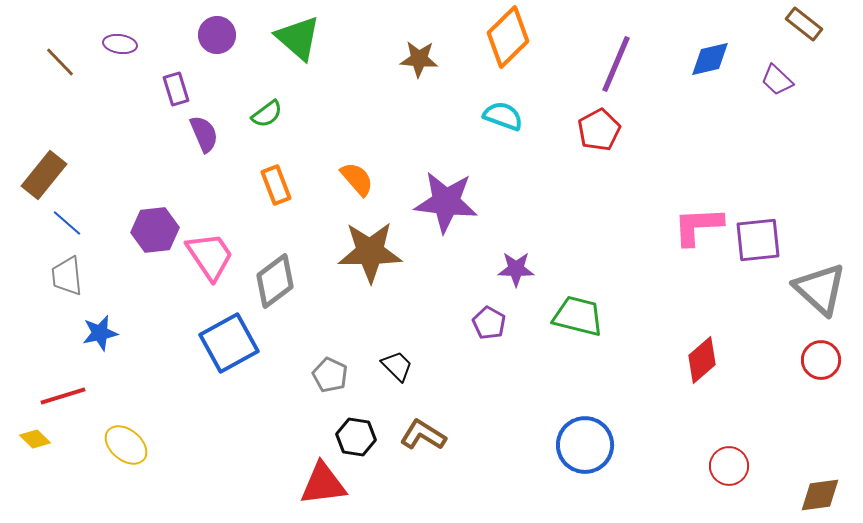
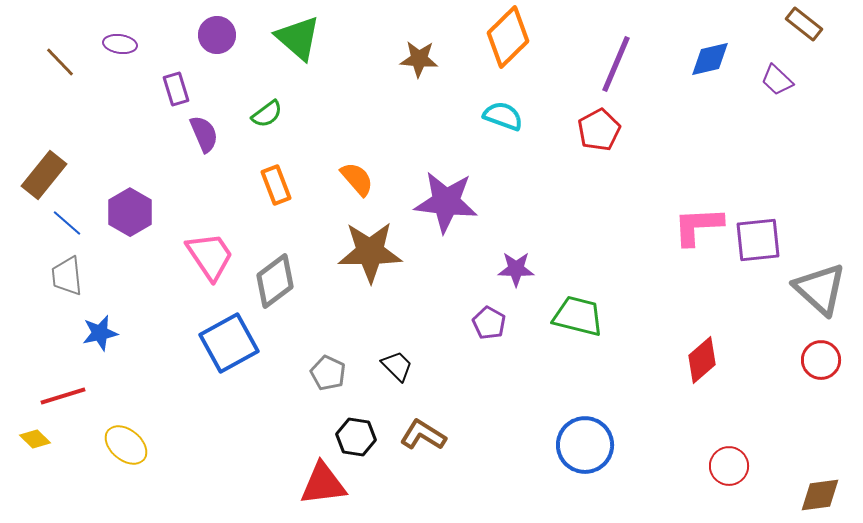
purple hexagon at (155, 230): moved 25 px left, 18 px up; rotated 24 degrees counterclockwise
gray pentagon at (330, 375): moved 2 px left, 2 px up
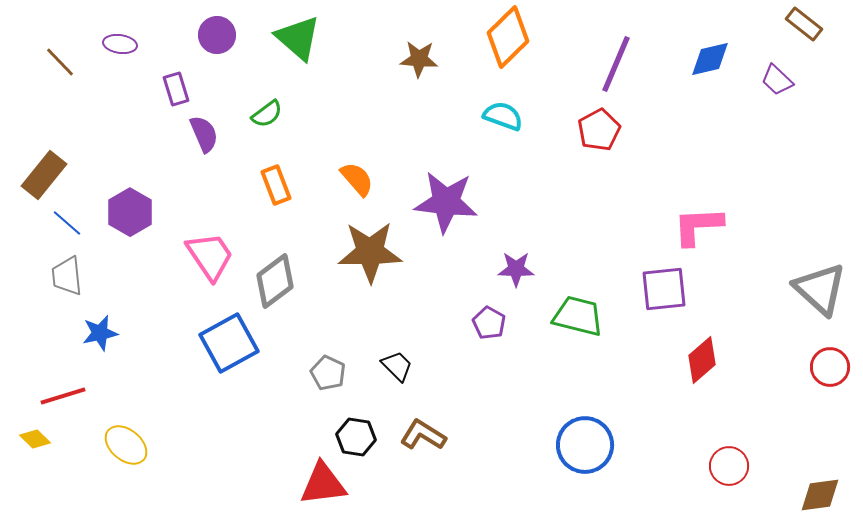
purple square at (758, 240): moved 94 px left, 49 px down
red circle at (821, 360): moved 9 px right, 7 px down
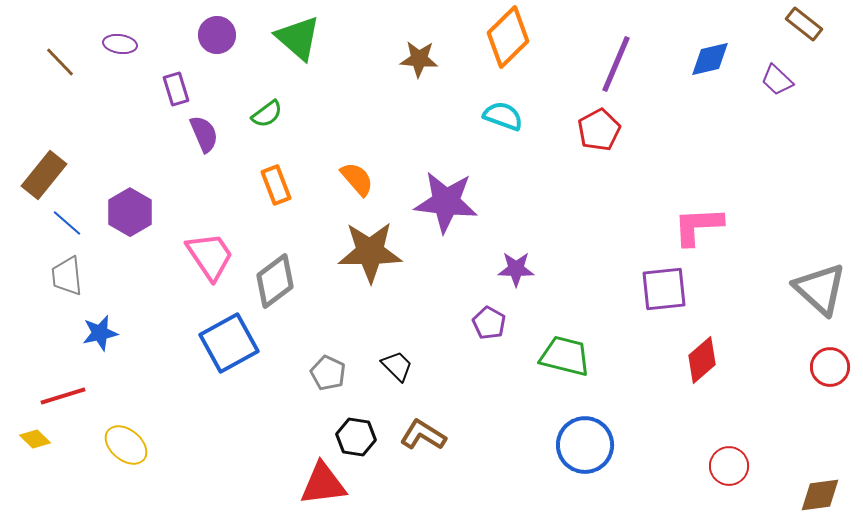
green trapezoid at (578, 316): moved 13 px left, 40 px down
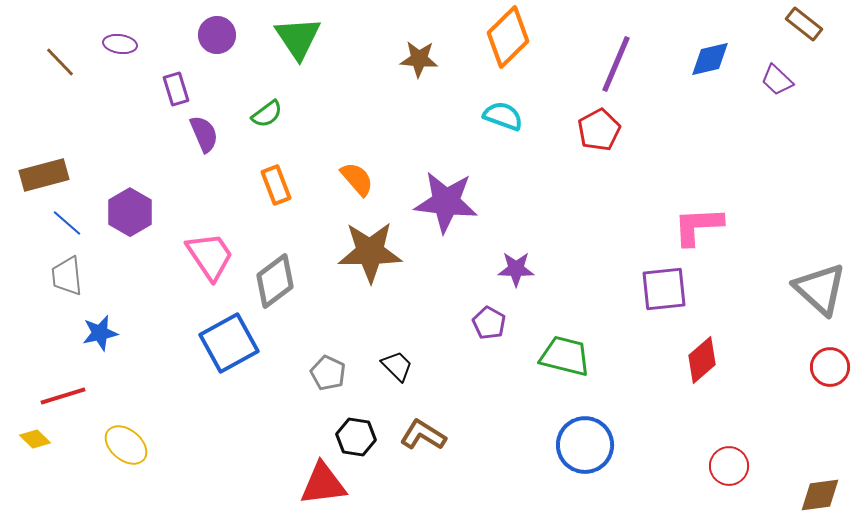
green triangle at (298, 38): rotated 15 degrees clockwise
brown rectangle at (44, 175): rotated 36 degrees clockwise
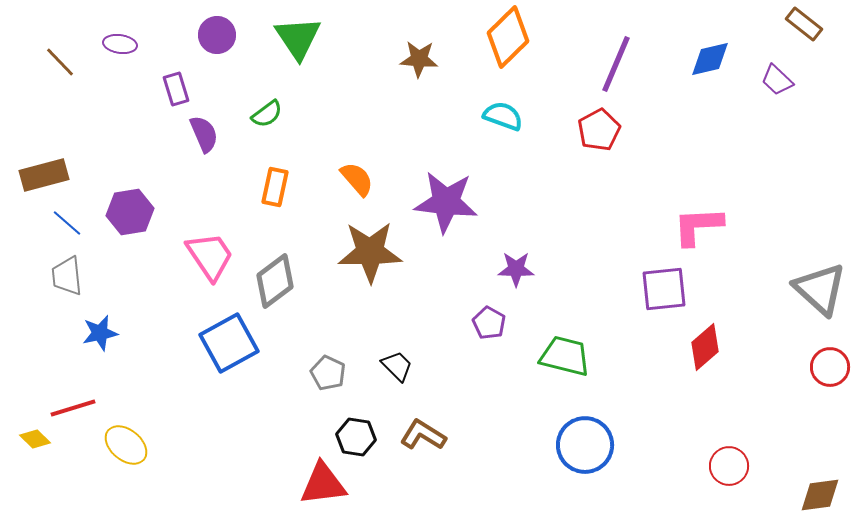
orange rectangle at (276, 185): moved 1 px left, 2 px down; rotated 33 degrees clockwise
purple hexagon at (130, 212): rotated 21 degrees clockwise
red diamond at (702, 360): moved 3 px right, 13 px up
red line at (63, 396): moved 10 px right, 12 px down
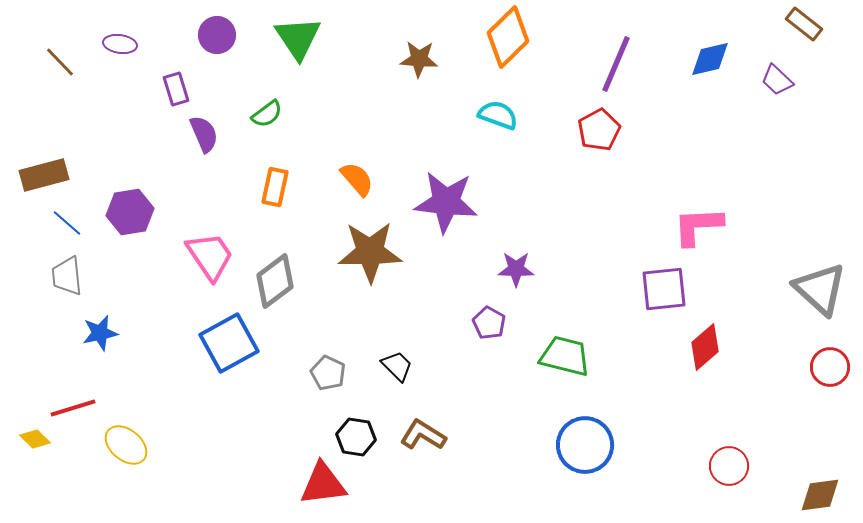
cyan semicircle at (503, 116): moved 5 px left, 1 px up
